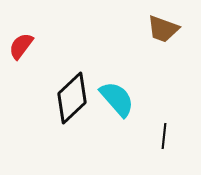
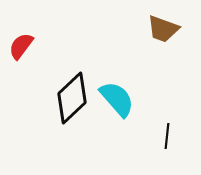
black line: moved 3 px right
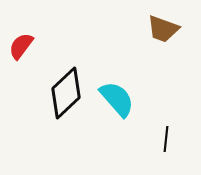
black diamond: moved 6 px left, 5 px up
black line: moved 1 px left, 3 px down
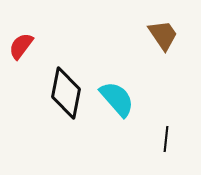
brown trapezoid: moved 6 px down; rotated 144 degrees counterclockwise
black diamond: rotated 36 degrees counterclockwise
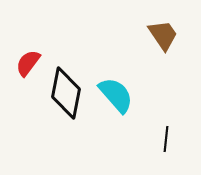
red semicircle: moved 7 px right, 17 px down
cyan semicircle: moved 1 px left, 4 px up
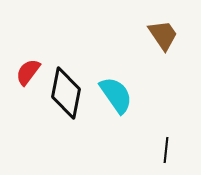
red semicircle: moved 9 px down
cyan semicircle: rotated 6 degrees clockwise
black line: moved 11 px down
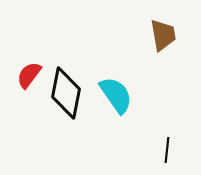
brown trapezoid: rotated 24 degrees clockwise
red semicircle: moved 1 px right, 3 px down
black line: moved 1 px right
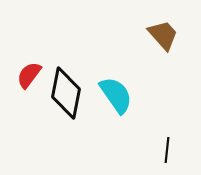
brown trapezoid: rotated 32 degrees counterclockwise
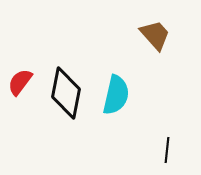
brown trapezoid: moved 8 px left
red semicircle: moved 9 px left, 7 px down
cyan semicircle: rotated 48 degrees clockwise
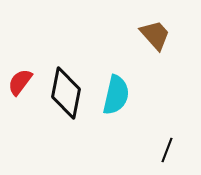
black line: rotated 15 degrees clockwise
